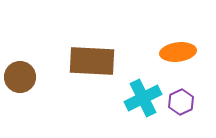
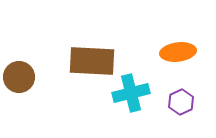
brown circle: moved 1 px left
cyan cross: moved 12 px left, 5 px up; rotated 12 degrees clockwise
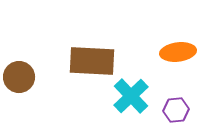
cyan cross: moved 3 px down; rotated 30 degrees counterclockwise
purple hexagon: moved 5 px left, 8 px down; rotated 20 degrees clockwise
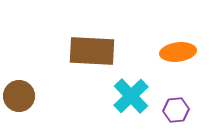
brown rectangle: moved 10 px up
brown circle: moved 19 px down
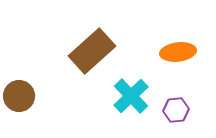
brown rectangle: rotated 45 degrees counterclockwise
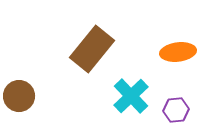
brown rectangle: moved 2 px up; rotated 9 degrees counterclockwise
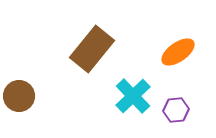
orange ellipse: rotated 28 degrees counterclockwise
cyan cross: moved 2 px right
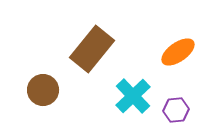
brown circle: moved 24 px right, 6 px up
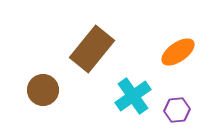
cyan cross: rotated 9 degrees clockwise
purple hexagon: moved 1 px right
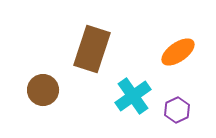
brown rectangle: rotated 21 degrees counterclockwise
purple hexagon: rotated 20 degrees counterclockwise
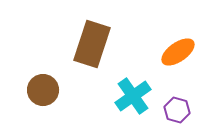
brown rectangle: moved 5 px up
purple hexagon: rotated 20 degrees counterclockwise
